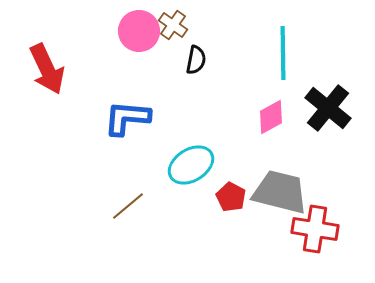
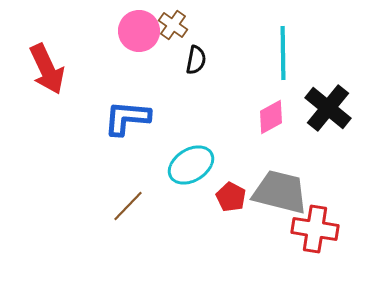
brown line: rotated 6 degrees counterclockwise
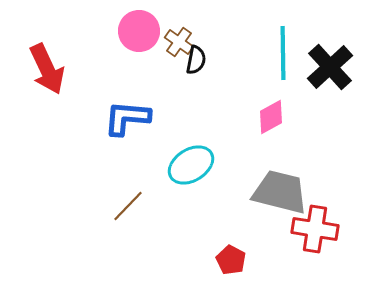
brown cross: moved 6 px right, 17 px down
black cross: moved 2 px right, 41 px up; rotated 9 degrees clockwise
red pentagon: moved 63 px down
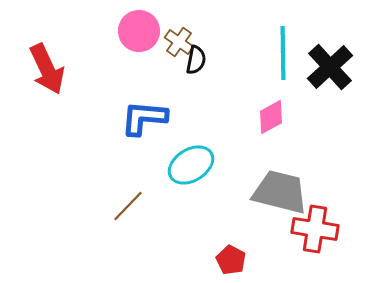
blue L-shape: moved 17 px right
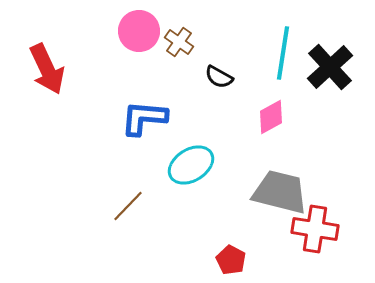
cyan line: rotated 10 degrees clockwise
black semicircle: moved 23 px right, 17 px down; rotated 108 degrees clockwise
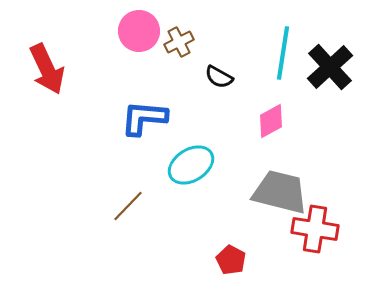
brown cross: rotated 28 degrees clockwise
pink diamond: moved 4 px down
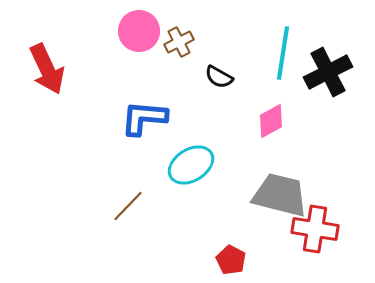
black cross: moved 2 px left, 5 px down; rotated 15 degrees clockwise
gray trapezoid: moved 3 px down
